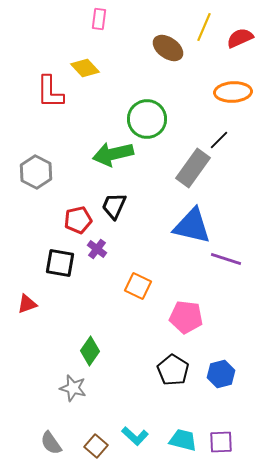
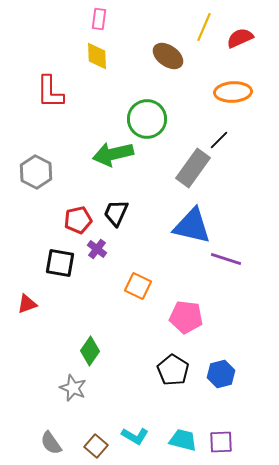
brown ellipse: moved 8 px down
yellow diamond: moved 12 px right, 12 px up; rotated 40 degrees clockwise
black trapezoid: moved 2 px right, 7 px down
gray star: rotated 8 degrees clockwise
cyan L-shape: rotated 12 degrees counterclockwise
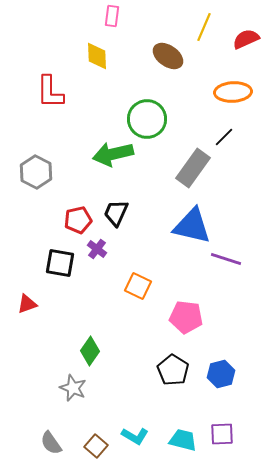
pink rectangle: moved 13 px right, 3 px up
red semicircle: moved 6 px right, 1 px down
black line: moved 5 px right, 3 px up
purple square: moved 1 px right, 8 px up
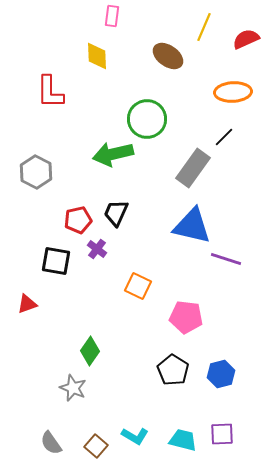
black square: moved 4 px left, 2 px up
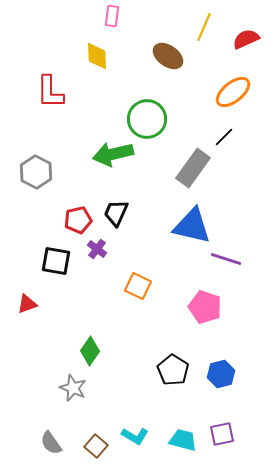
orange ellipse: rotated 36 degrees counterclockwise
pink pentagon: moved 19 px right, 10 px up; rotated 12 degrees clockwise
purple square: rotated 10 degrees counterclockwise
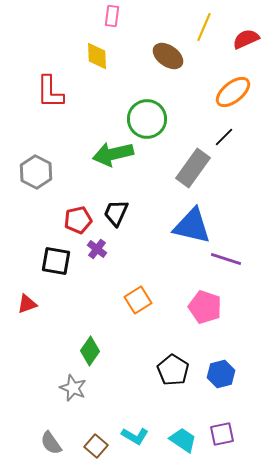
orange square: moved 14 px down; rotated 32 degrees clockwise
cyan trapezoid: rotated 20 degrees clockwise
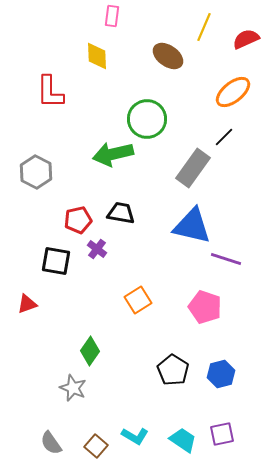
black trapezoid: moved 5 px right; rotated 76 degrees clockwise
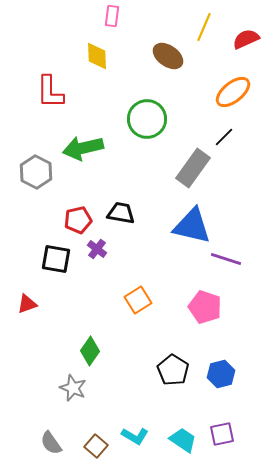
green arrow: moved 30 px left, 6 px up
black square: moved 2 px up
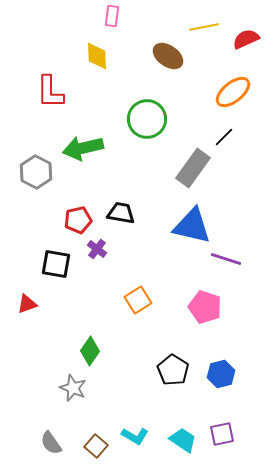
yellow line: rotated 56 degrees clockwise
black square: moved 5 px down
